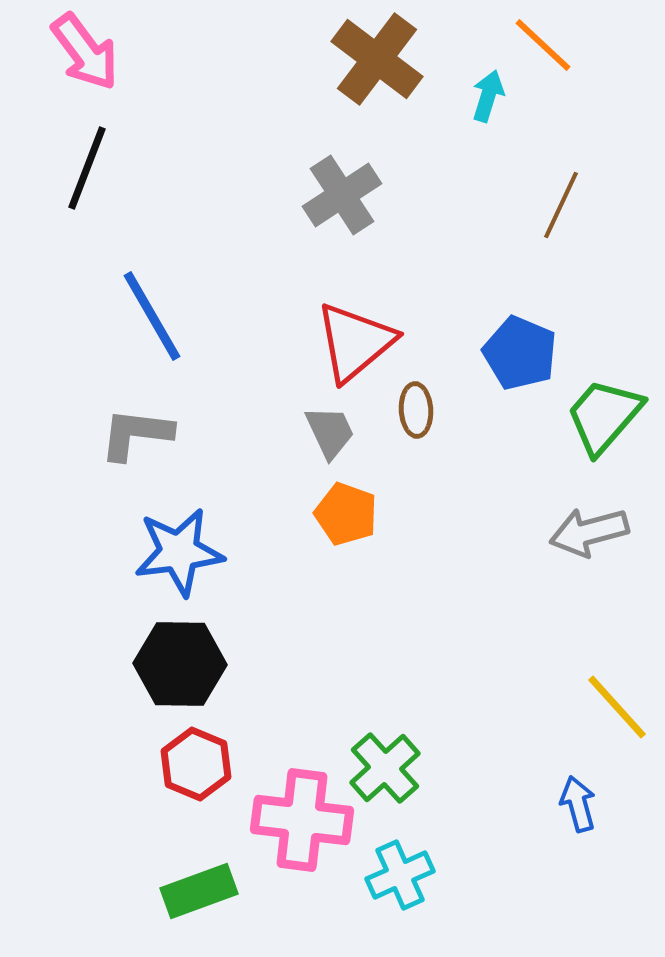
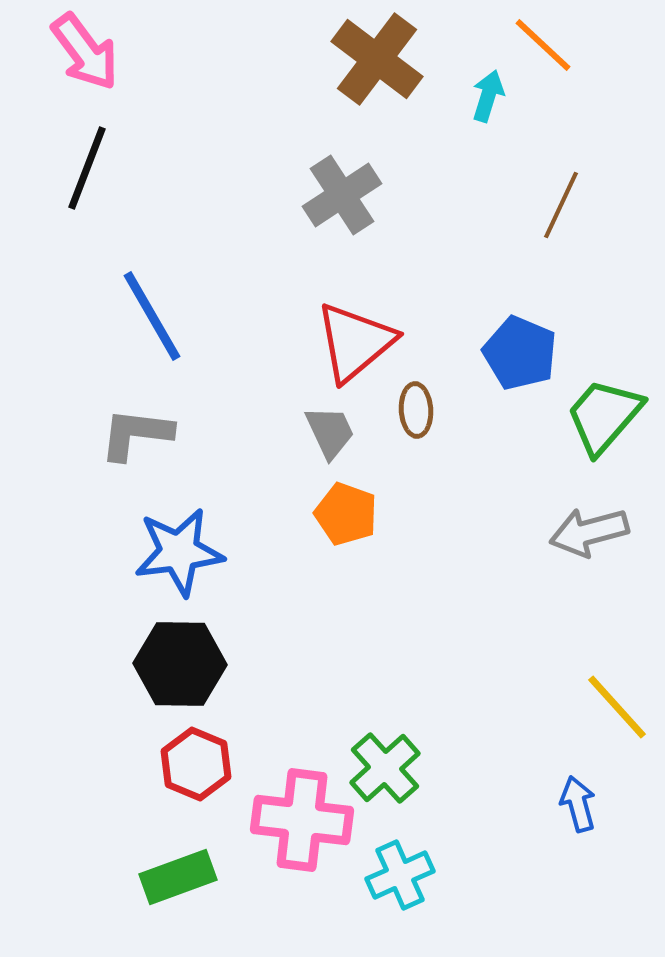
green rectangle: moved 21 px left, 14 px up
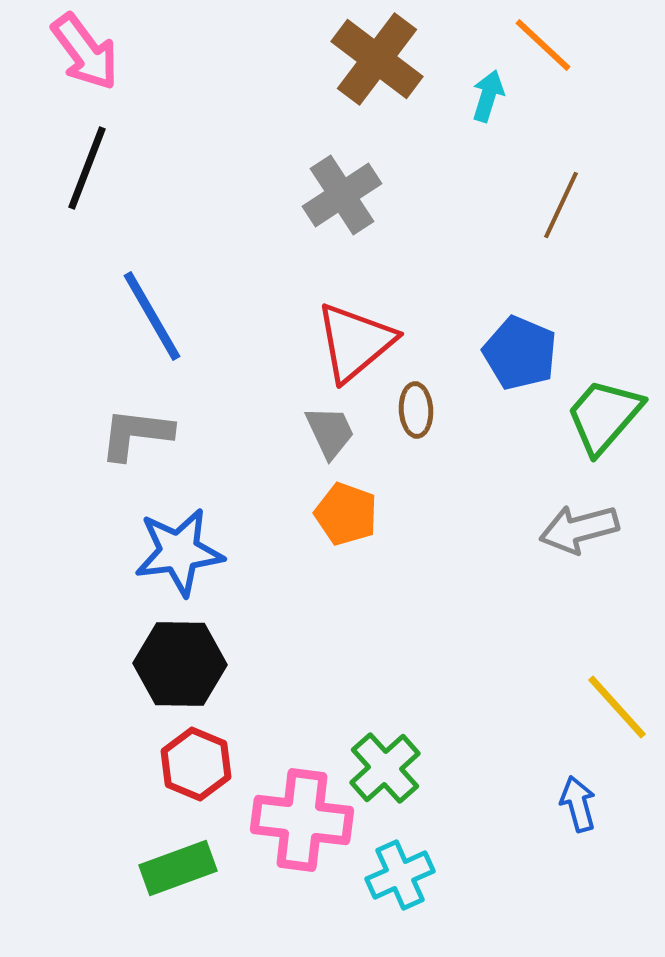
gray arrow: moved 10 px left, 3 px up
green rectangle: moved 9 px up
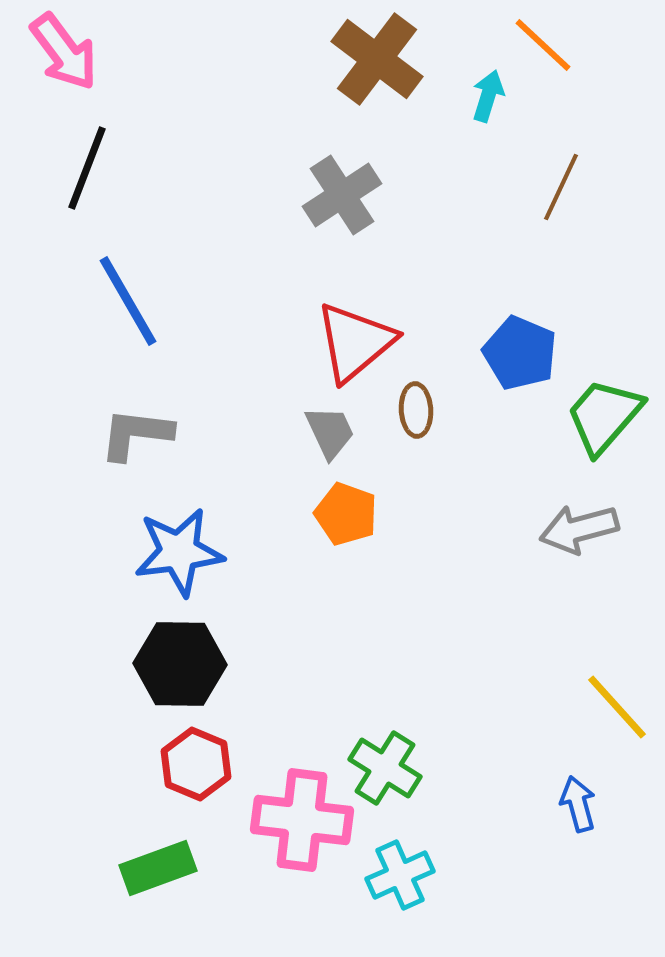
pink arrow: moved 21 px left
brown line: moved 18 px up
blue line: moved 24 px left, 15 px up
green cross: rotated 16 degrees counterclockwise
green rectangle: moved 20 px left
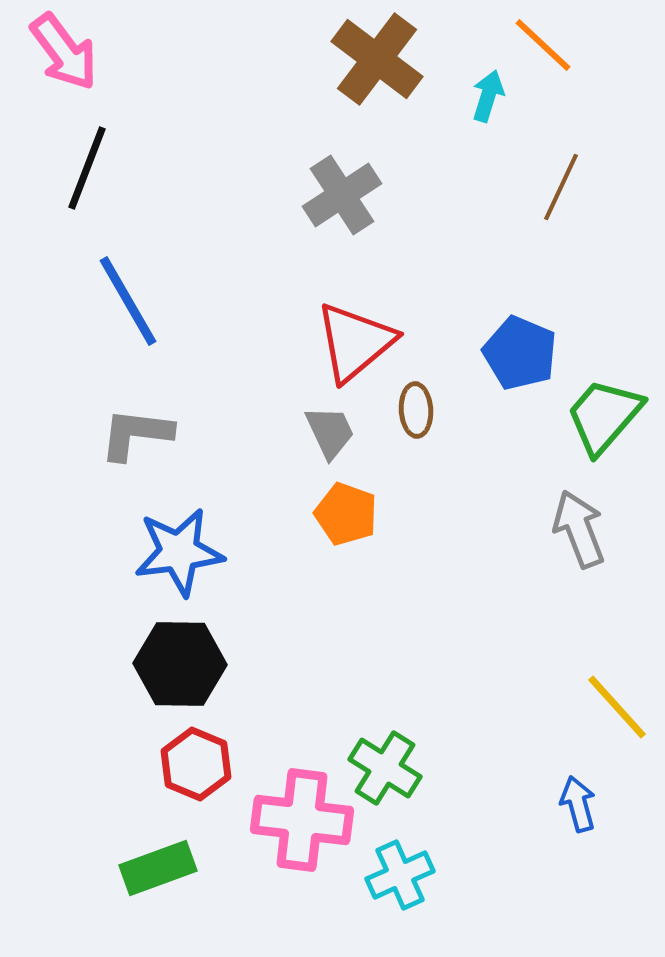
gray arrow: rotated 84 degrees clockwise
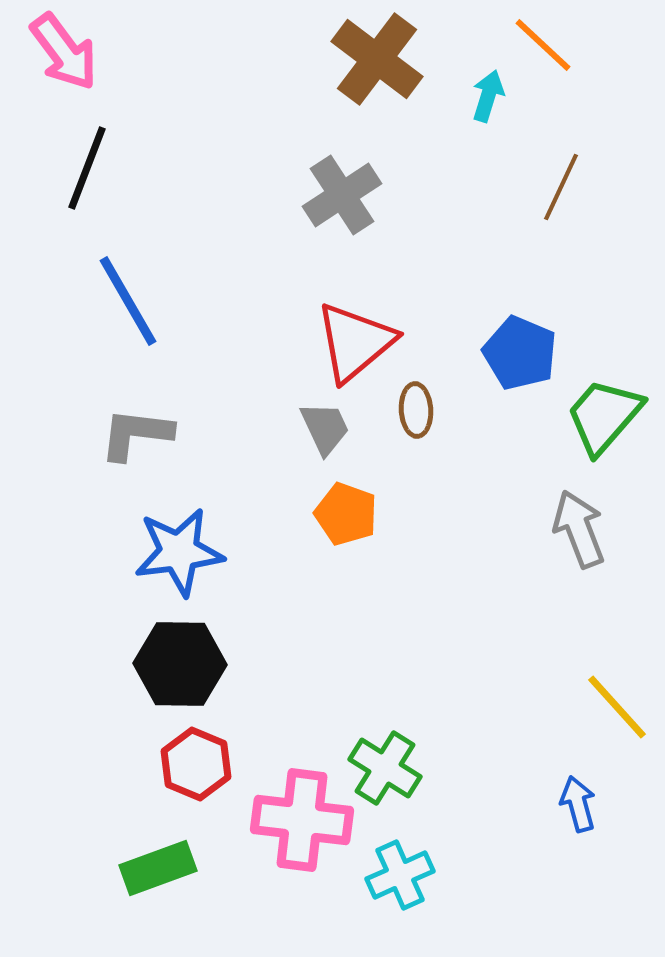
gray trapezoid: moved 5 px left, 4 px up
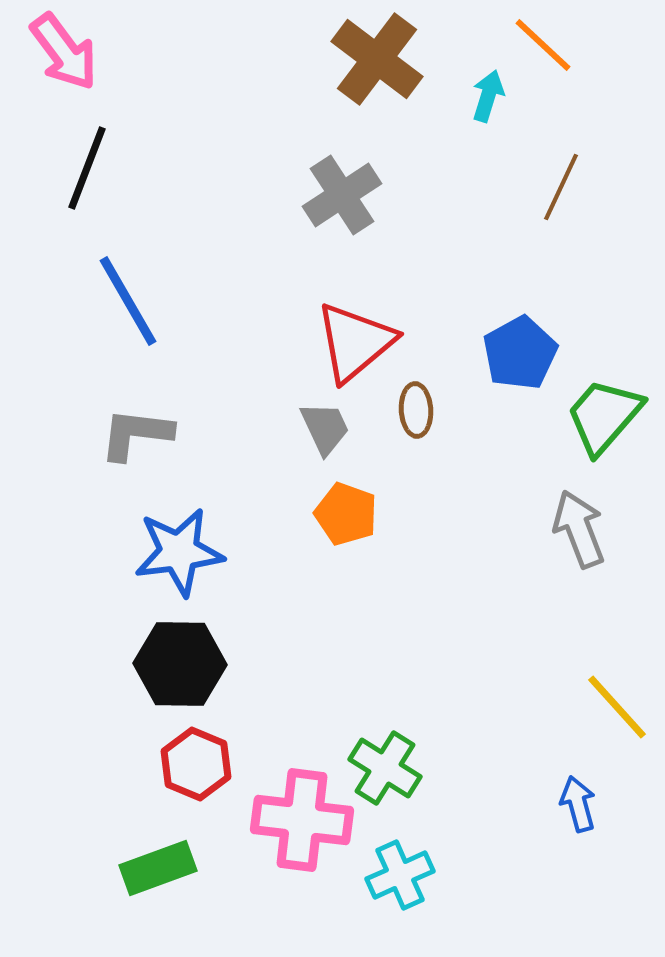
blue pentagon: rotated 20 degrees clockwise
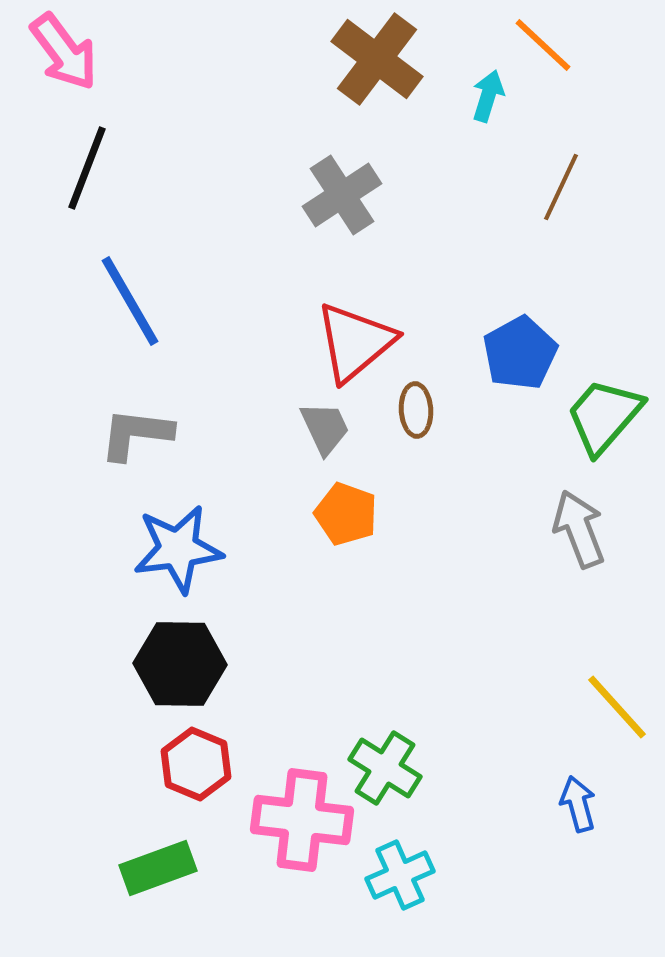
blue line: moved 2 px right
blue star: moved 1 px left, 3 px up
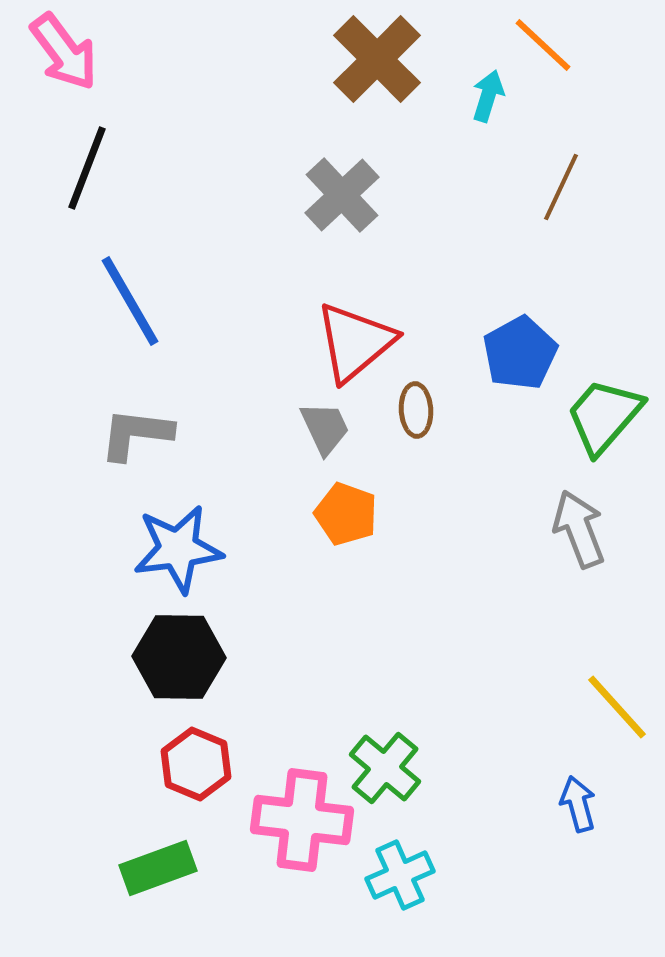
brown cross: rotated 8 degrees clockwise
gray cross: rotated 10 degrees counterclockwise
black hexagon: moved 1 px left, 7 px up
green cross: rotated 8 degrees clockwise
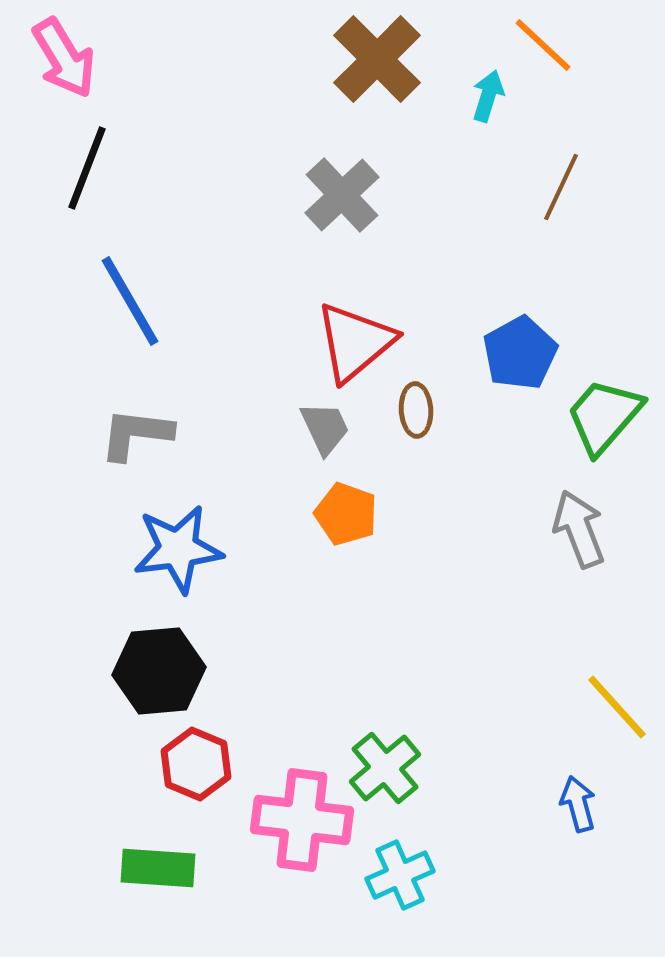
pink arrow: moved 6 px down; rotated 6 degrees clockwise
black hexagon: moved 20 px left, 14 px down; rotated 6 degrees counterclockwise
green cross: rotated 10 degrees clockwise
green rectangle: rotated 24 degrees clockwise
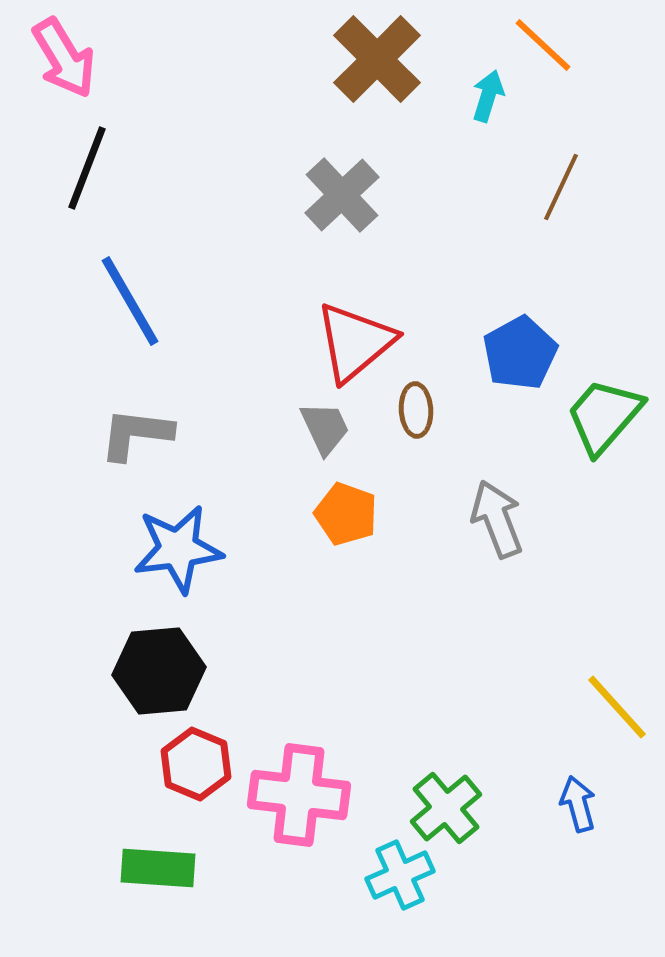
gray arrow: moved 82 px left, 10 px up
green cross: moved 61 px right, 40 px down
pink cross: moved 3 px left, 25 px up
